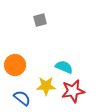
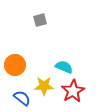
yellow star: moved 2 px left
red star: rotated 20 degrees counterclockwise
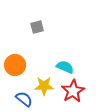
gray square: moved 3 px left, 7 px down
cyan semicircle: moved 1 px right
blue semicircle: moved 2 px right, 1 px down
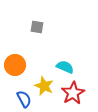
gray square: rotated 24 degrees clockwise
yellow star: rotated 24 degrees clockwise
red star: moved 2 px down
blue semicircle: rotated 24 degrees clockwise
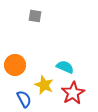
gray square: moved 2 px left, 11 px up
yellow star: moved 1 px up
